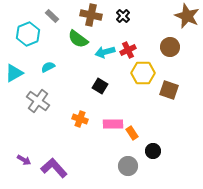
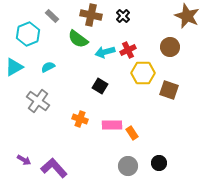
cyan triangle: moved 6 px up
pink rectangle: moved 1 px left, 1 px down
black circle: moved 6 px right, 12 px down
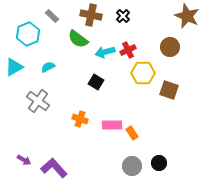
black square: moved 4 px left, 4 px up
gray circle: moved 4 px right
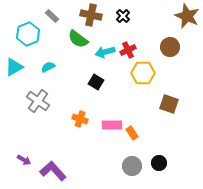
brown square: moved 14 px down
purple L-shape: moved 1 px left, 3 px down
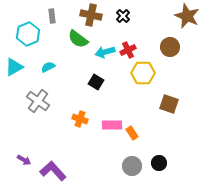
gray rectangle: rotated 40 degrees clockwise
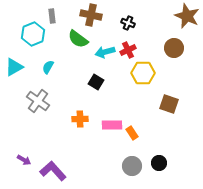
black cross: moved 5 px right, 7 px down; rotated 24 degrees counterclockwise
cyan hexagon: moved 5 px right
brown circle: moved 4 px right, 1 px down
cyan semicircle: rotated 32 degrees counterclockwise
orange cross: rotated 21 degrees counterclockwise
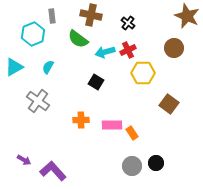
black cross: rotated 16 degrees clockwise
brown square: rotated 18 degrees clockwise
orange cross: moved 1 px right, 1 px down
black circle: moved 3 px left
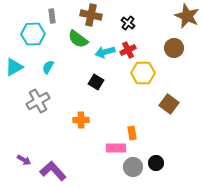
cyan hexagon: rotated 20 degrees clockwise
gray cross: rotated 25 degrees clockwise
pink rectangle: moved 4 px right, 23 px down
orange rectangle: rotated 24 degrees clockwise
gray circle: moved 1 px right, 1 px down
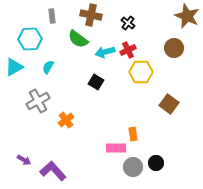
cyan hexagon: moved 3 px left, 5 px down
yellow hexagon: moved 2 px left, 1 px up
orange cross: moved 15 px left; rotated 35 degrees counterclockwise
orange rectangle: moved 1 px right, 1 px down
